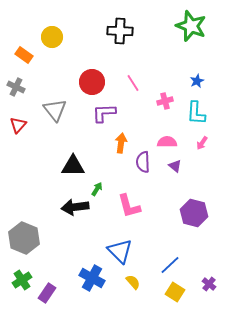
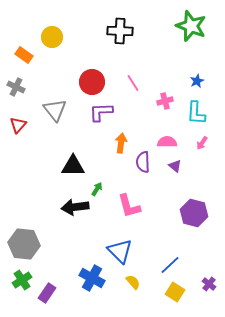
purple L-shape: moved 3 px left, 1 px up
gray hexagon: moved 6 px down; rotated 16 degrees counterclockwise
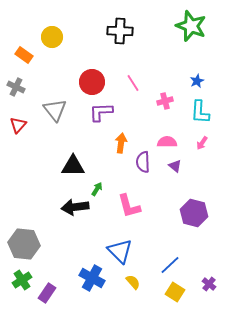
cyan L-shape: moved 4 px right, 1 px up
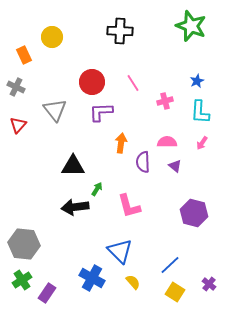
orange rectangle: rotated 30 degrees clockwise
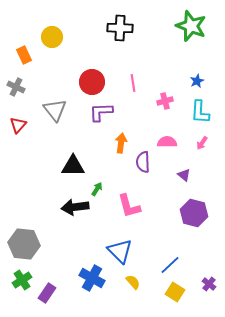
black cross: moved 3 px up
pink line: rotated 24 degrees clockwise
purple triangle: moved 9 px right, 9 px down
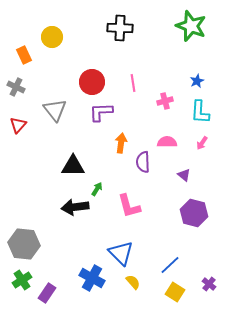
blue triangle: moved 1 px right, 2 px down
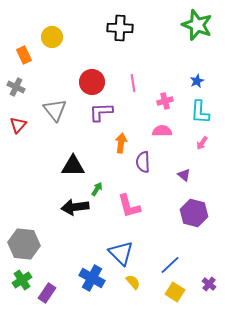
green star: moved 6 px right, 1 px up
pink semicircle: moved 5 px left, 11 px up
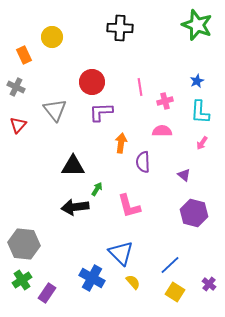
pink line: moved 7 px right, 4 px down
